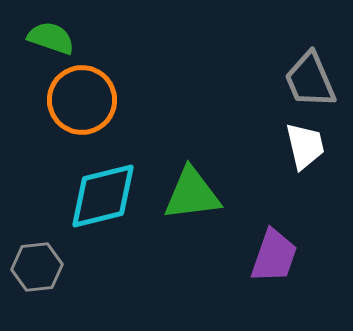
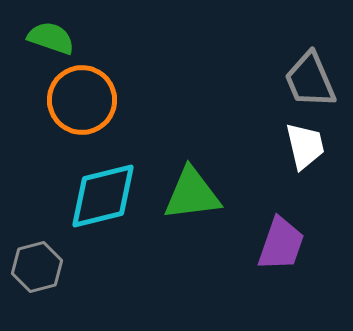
purple trapezoid: moved 7 px right, 12 px up
gray hexagon: rotated 9 degrees counterclockwise
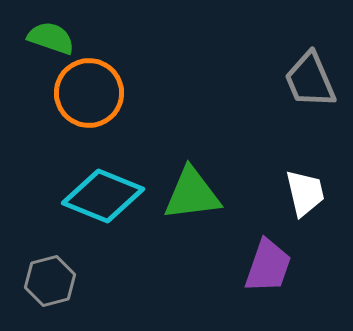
orange circle: moved 7 px right, 7 px up
white trapezoid: moved 47 px down
cyan diamond: rotated 36 degrees clockwise
purple trapezoid: moved 13 px left, 22 px down
gray hexagon: moved 13 px right, 14 px down
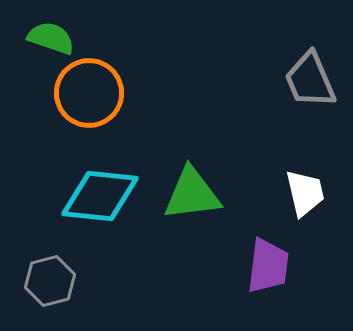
cyan diamond: moved 3 px left; rotated 16 degrees counterclockwise
purple trapezoid: rotated 12 degrees counterclockwise
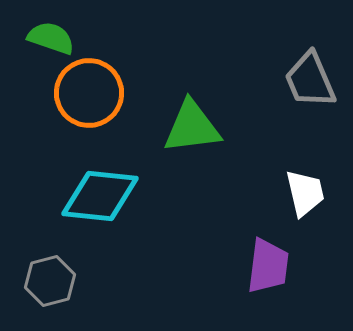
green triangle: moved 67 px up
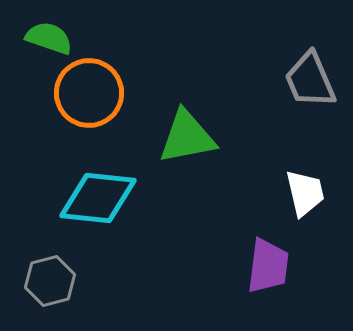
green semicircle: moved 2 px left
green triangle: moved 5 px left, 10 px down; rotated 4 degrees counterclockwise
cyan diamond: moved 2 px left, 2 px down
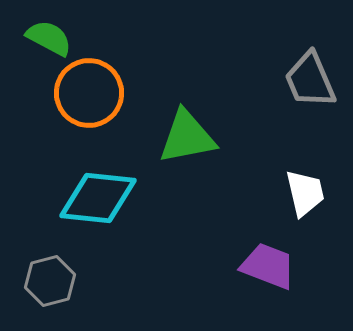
green semicircle: rotated 9 degrees clockwise
purple trapezoid: rotated 76 degrees counterclockwise
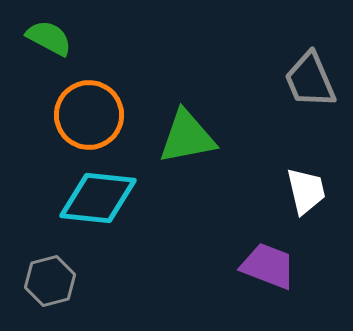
orange circle: moved 22 px down
white trapezoid: moved 1 px right, 2 px up
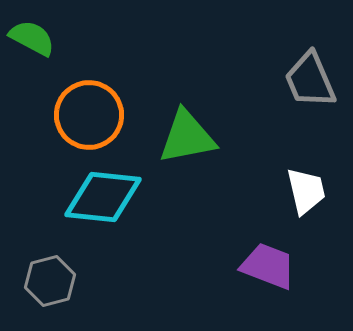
green semicircle: moved 17 px left
cyan diamond: moved 5 px right, 1 px up
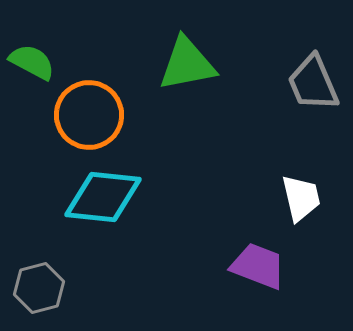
green semicircle: moved 24 px down
gray trapezoid: moved 3 px right, 3 px down
green triangle: moved 73 px up
white trapezoid: moved 5 px left, 7 px down
purple trapezoid: moved 10 px left
gray hexagon: moved 11 px left, 7 px down
